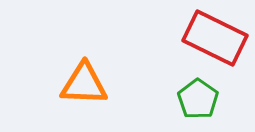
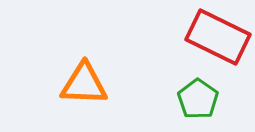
red rectangle: moved 3 px right, 1 px up
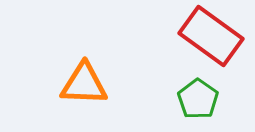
red rectangle: moved 7 px left, 1 px up; rotated 10 degrees clockwise
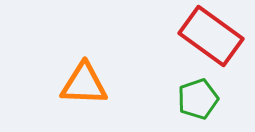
green pentagon: rotated 18 degrees clockwise
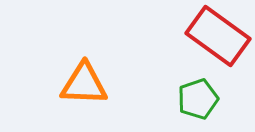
red rectangle: moved 7 px right
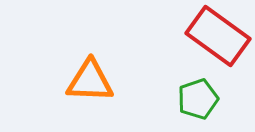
orange triangle: moved 6 px right, 3 px up
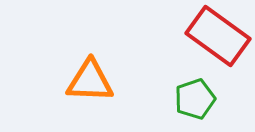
green pentagon: moved 3 px left
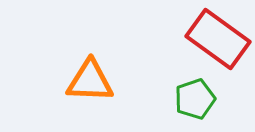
red rectangle: moved 3 px down
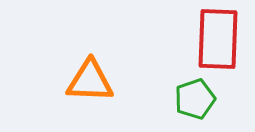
red rectangle: rotated 56 degrees clockwise
